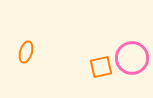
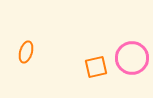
orange square: moved 5 px left
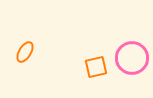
orange ellipse: moved 1 px left; rotated 15 degrees clockwise
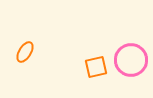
pink circle: moved 1 px left, 2 px down
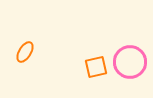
pink circle: moved 1 px left, 2 px down
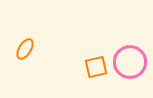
orange ellipse: moved 3 px up
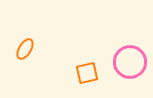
orange square: moved 9 px left, 6 px down
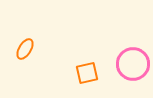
pink circle: moved 3 px right, 2 px down
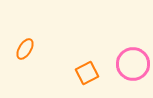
orange square: rotated 15 degrees counterclockwise
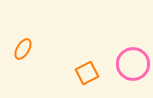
orange ellipse: moved 2 px left
